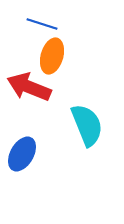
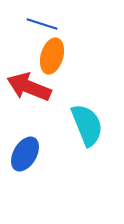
blue ellipse: moved 3 px right
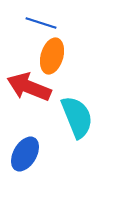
blue line: moved 1 px left, 1 px up
cyan semicircle: moved 10 px left, 8 px up
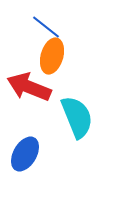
blue line: moved 5 px right, 4 px down; rotated 20 degrees clockwise
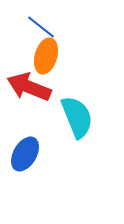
blue line: moved 5 px left
orange ellipse: moved 6 px left
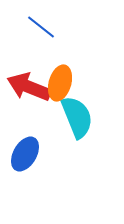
orange ellipse: moved 14 px right, 27 px down
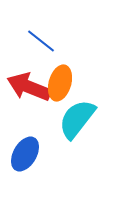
blue line: moved 14 px down
cyan semicircle: moved 2 px down; rotated 120 degrees counterclockwise
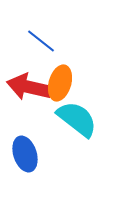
red arrow: rotated 9 degrees counterclockwise
cyan semicircle: rotated 90 degrees clockwise
blue ellipse: rotated 48 degrees counterclockwise
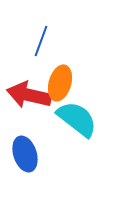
blue line: rotated 72 degrees clockwise
red arrow: moved 8 px down
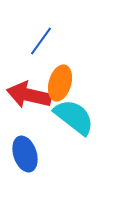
blue line: rotated 16 degrees clockwise
cyan semicircle: moved 3 px left, 2 px up
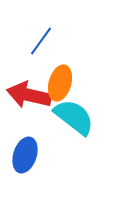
blue ellipse: moved 1 px down; rotated 36 degrees clockwise
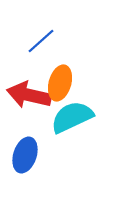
blue line: rotated 12 degrees clockwise
cyan semicircle: moved 2 px left; rotated 63 degrees counterclockwise
